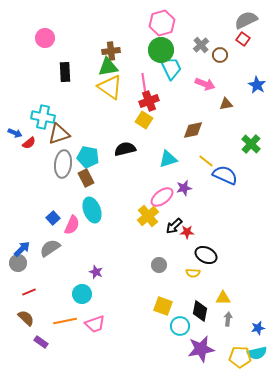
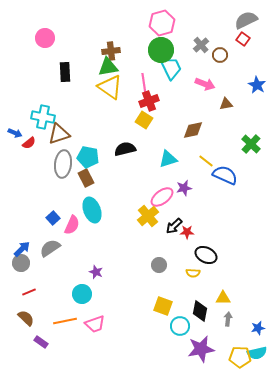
gray circle at (18, 263): moved 3 px right
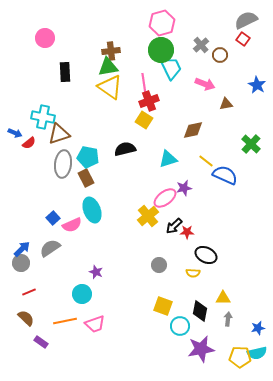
pink ellipse at (162, 197): moved 3 px right, 1 px down
pink semicircle at (72, 225): rotated 42 degrees clockwise
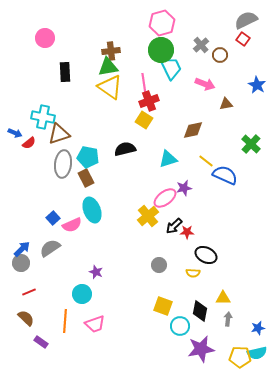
orange line at (65, 321): rotated 75 degrees counterclockwise
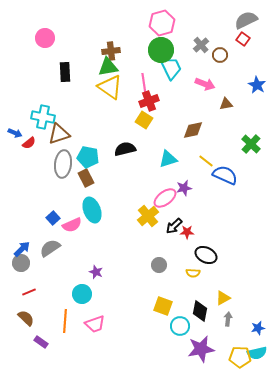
yellow triangle at (223, 298): rotated 28 degrees counterclockwise
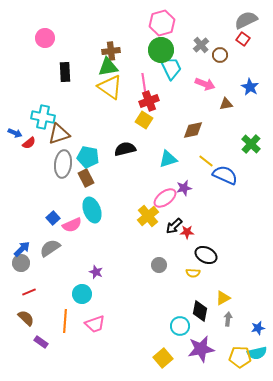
blue star at (257, 85): moved 7 px left, 2 px down
yellow square at (163, 306): moved 52 px down; rotated 30 degrees clockwise
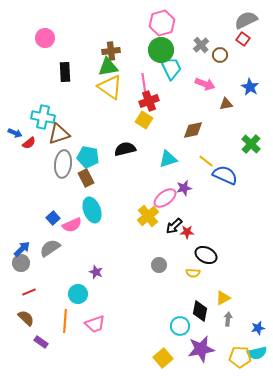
cyan circle at (82, 294): moved 4 px left
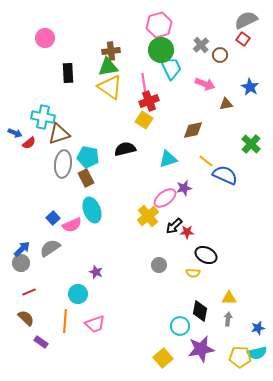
pink hexagon at (162, 23): moved 3 px left, 2 px down
black rectangle at (65, 72): moved 3 px right, 1 px down
yellow triangle at (223, 298): moved 6 px right; rotated 28 degrees clockwise
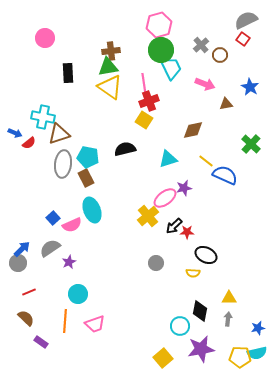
gray circle at (21, 263): moved 3 px left
gray circle at (159, 265): moved 3 px left, 2 px up
purple star at (96, 272): moved 27 px left, 10 px up; rotated 24 degrees clockwise
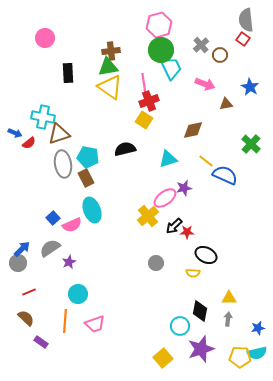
gray semicircle at (246, 20): rotated 70 degrees counterclockwise
gray ellipse at (63, 164): rotated 16 degrees counterclockwise
purple star at (201, 349): rotated 8 degrees counterclockwise
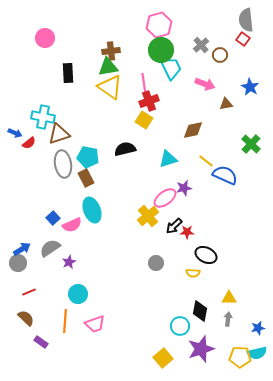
blue arrow at (22, 249): rotated 12 degrees clockwise
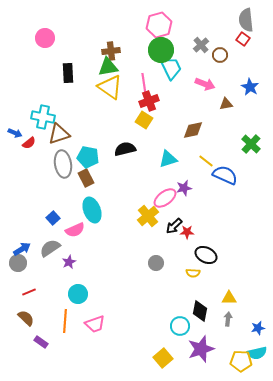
pink semicircle at (72, 225): moved 3 px right, 5 px down
yellow pentagon at (240, 357): moved 1 px right, 4 px down
